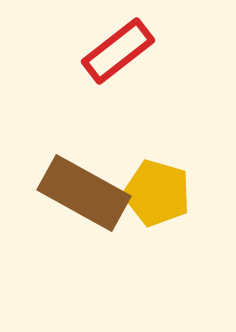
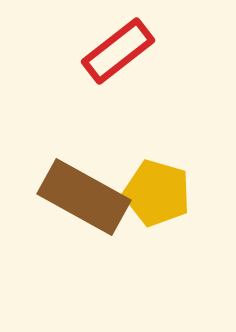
brown rectangle: moved 4 px down
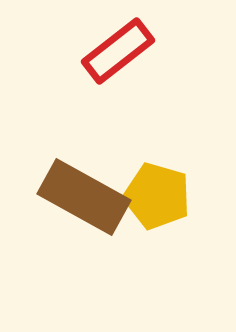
yellow pentagon: moved 3 px down
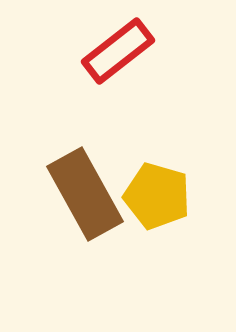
brown rectangle: moved 1 px right, 3 px up; rotated 32 degrees clockwise
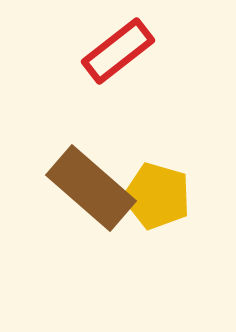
brown rectangle: moved 6 px right, 6 px up; rotated 20 degrees counterclockwise
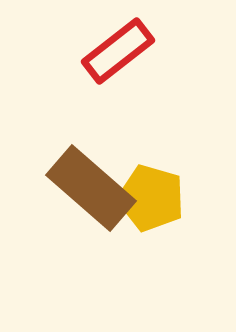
yellow pentagon: moved 6 px left, 2 px down
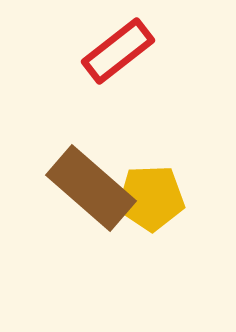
yellow pentagon: rotated 18 degrees counterclockwise
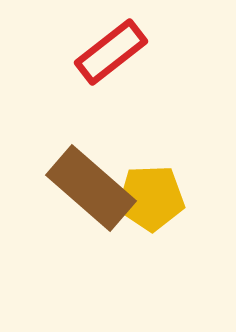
red rectangle: moved 7 px left, 1 px down
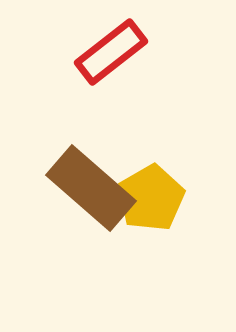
yellow pentagon: rotated 28 degrees counterclockwise
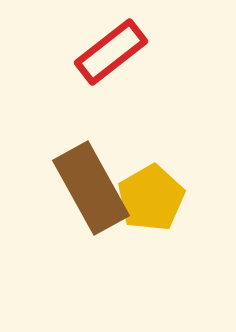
brown rectangle: rotated 20 degrees clockwise
